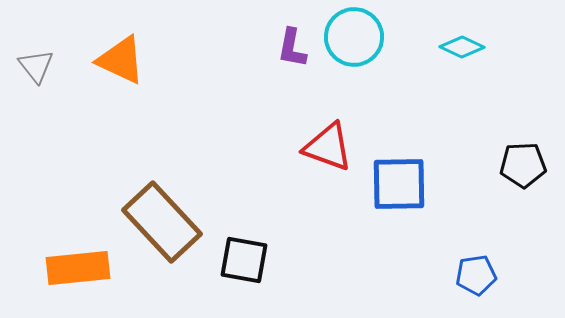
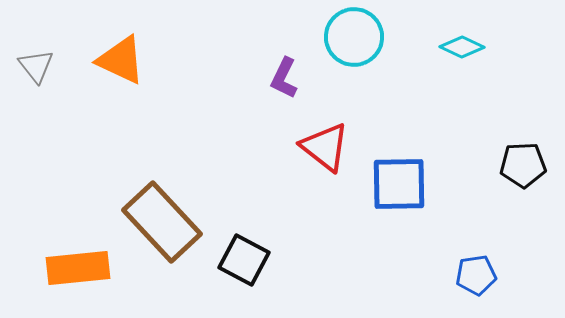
purple L-shape: moved 8 px left, 30 px down; rotated 15 degrees clockwise
red triangle: moved 3 px left; rotated 18 degrees clockwise
black square: rotated 18 degrees clockwise
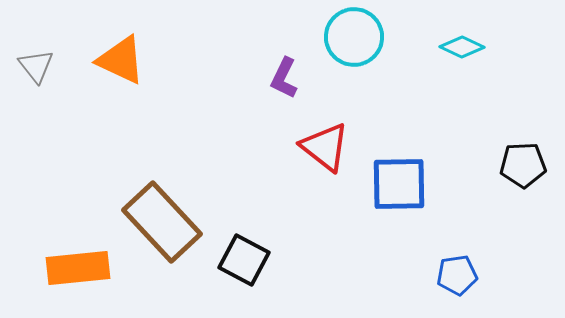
blue pentagon: moved 19 px left
